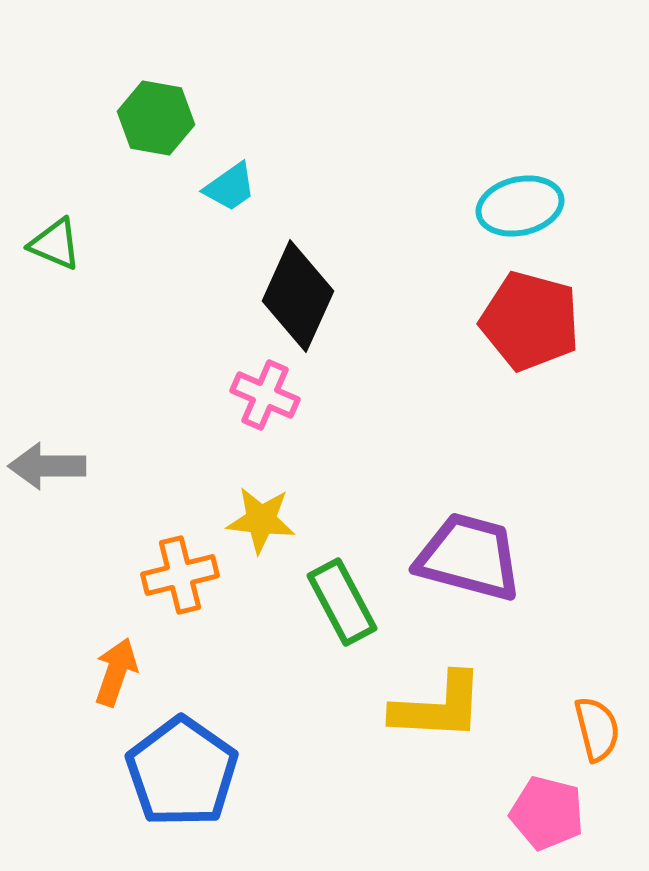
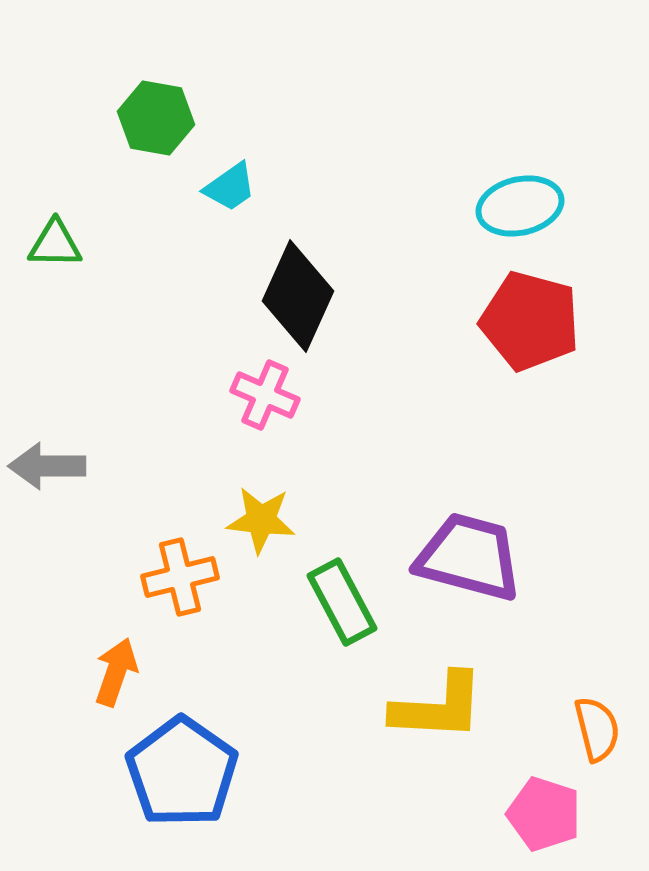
green triangle: rotated 22 degrees counterclockwise
orange cross: moved 2 px down
pink pentagon: moved 3 px left, 1 px down; rotated 4 degrees clockwise
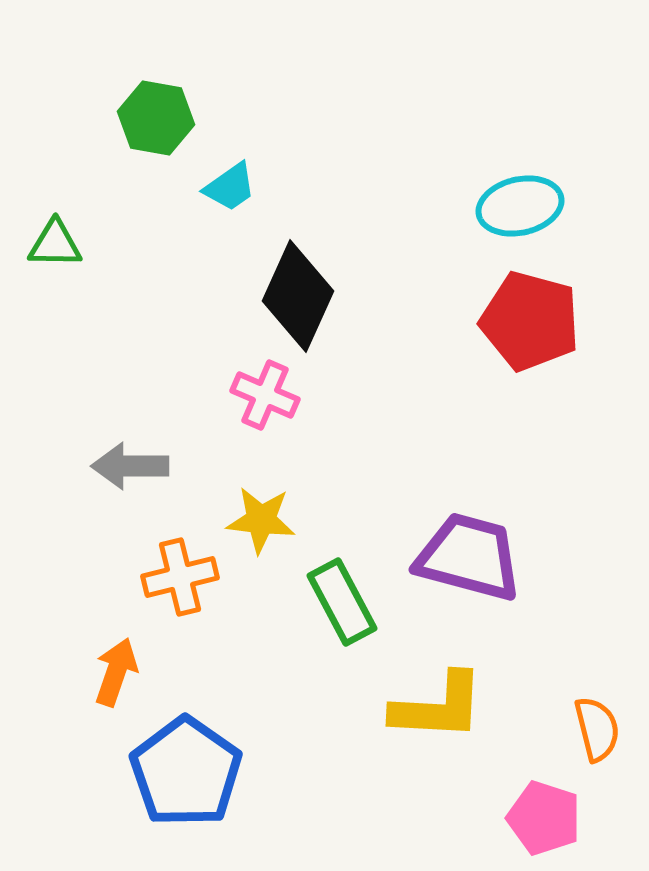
gray arrow: moved 83 px right
blue pentagon: moved 4 px right
pink pentagon: moved 4 px down
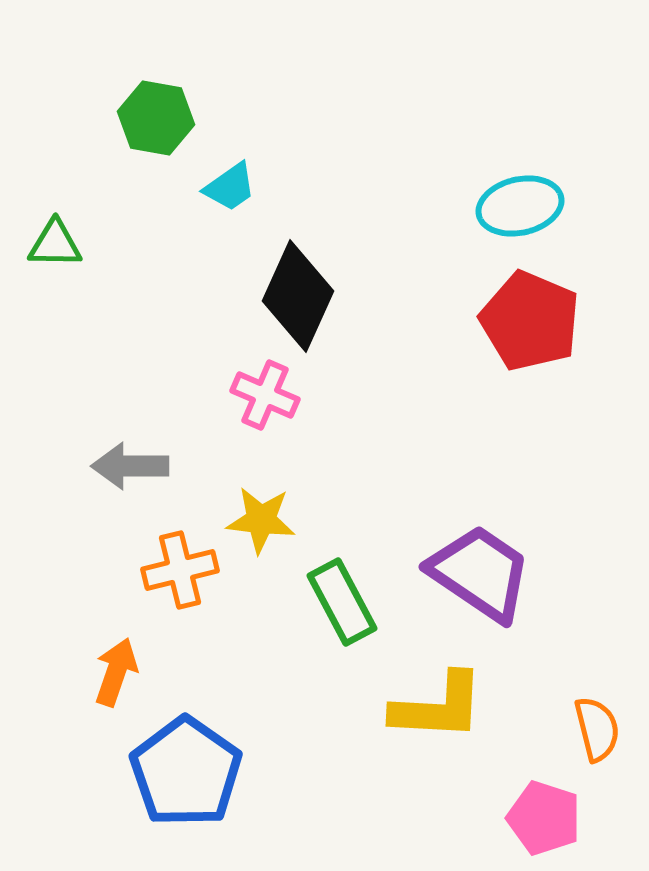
red pentagon: rotated 8 degrees clockwise
purple trapezoid: moved 11 px right, 16 px down; rotated 19 degrees clockwise
orange cross: moved 7 px up
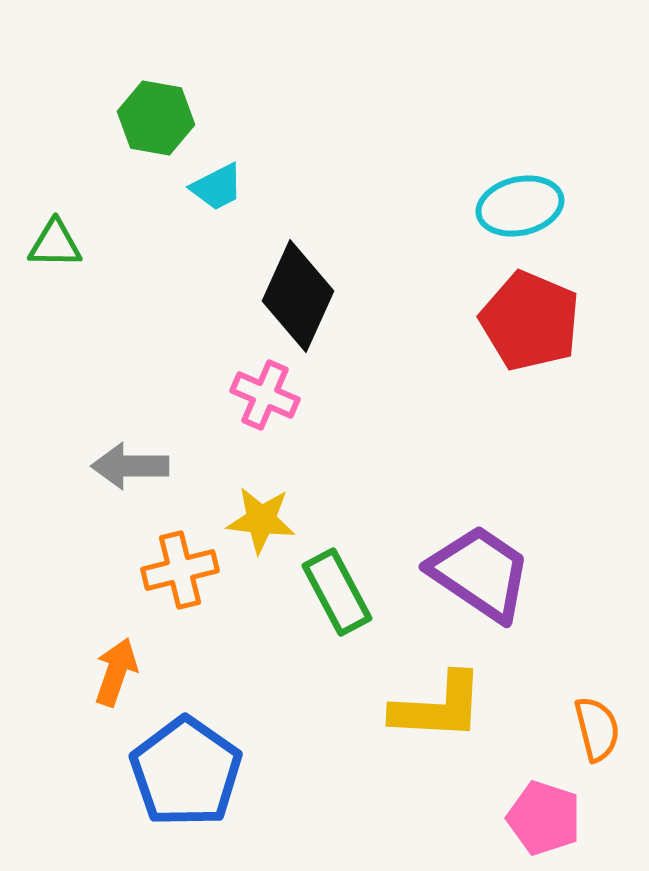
cyan trapezoid: moved 13 px left; rotated 8 degrees clockwise
green rectangle: moved 5 px left, 10 px up
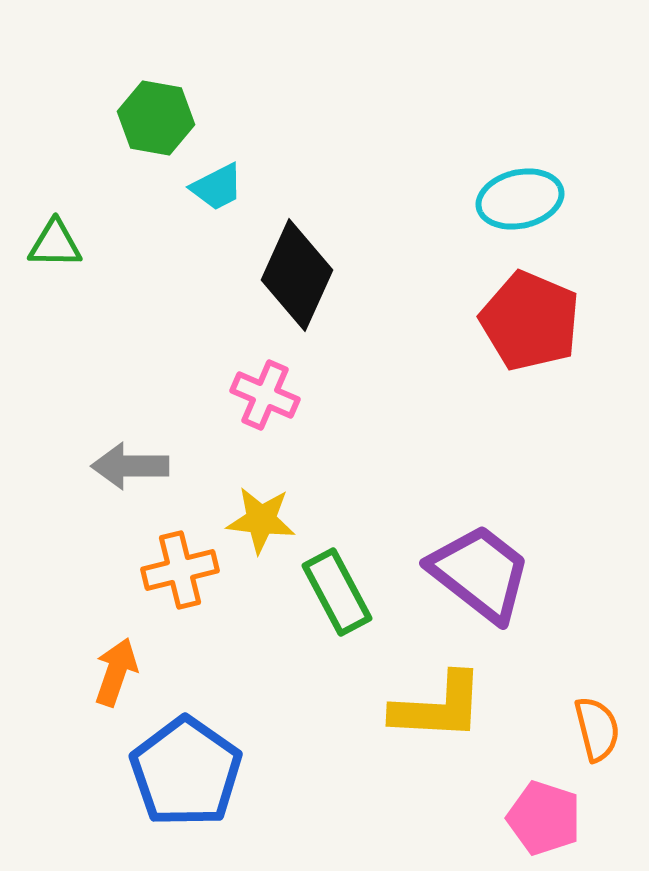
cyan ellipse: moved 7 px up
black diamond: moved 1 px left, 21 px up
purple trapezoid: rotated 4 degrees clockwise
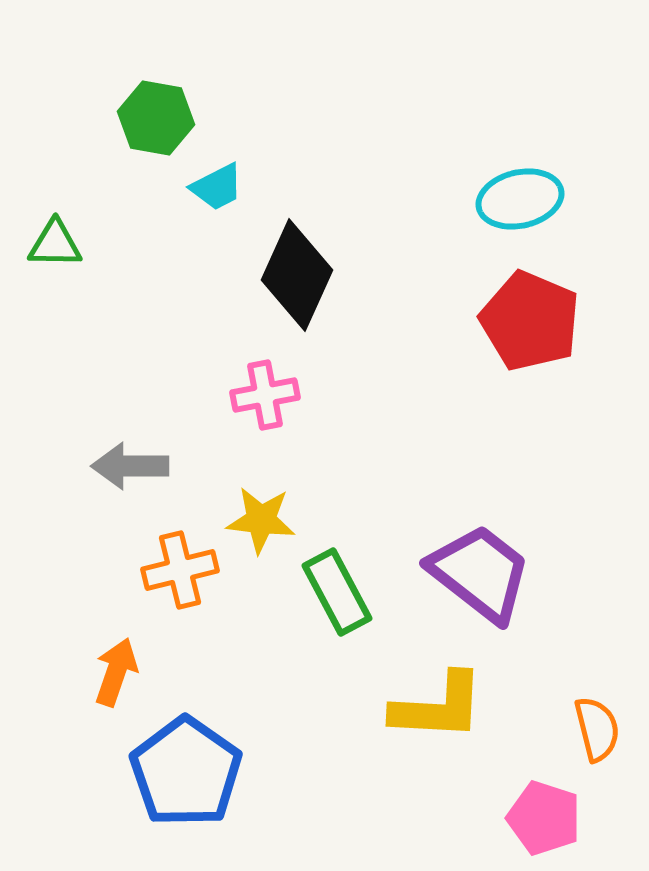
pink cross: rotated 34 degrees counterclockwise
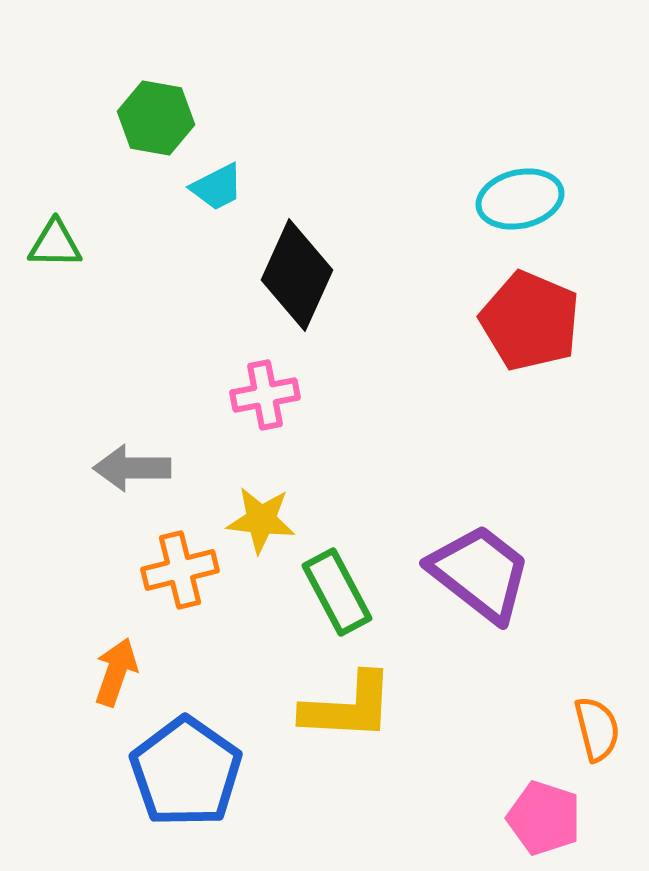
gray arrow: moved 2 px right, 2 px down
yellow L-shape: moved 90 px left
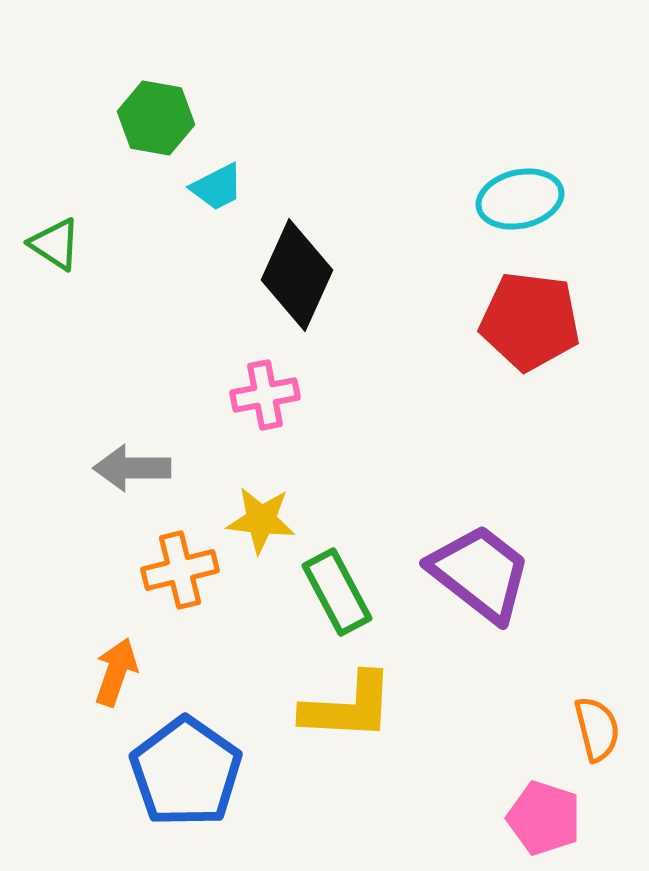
green triangle: rotated 32 degrees clockwise
red pentagon: rotated 16 degrees counterclockwise
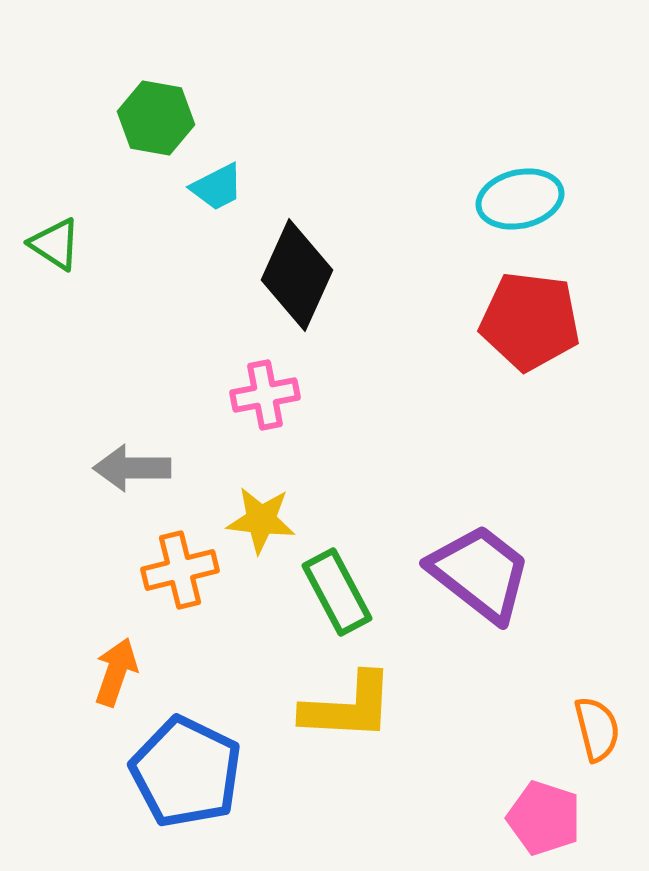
blue pentagon: rotated 9 degrees counterclockwise
